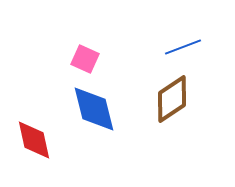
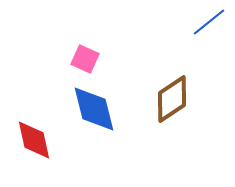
blue line: moved 26 px right, 25 px up; rotated 18 degrees counterclockwise
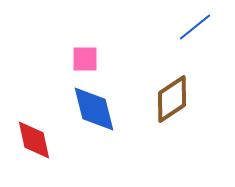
blue line: moved 14 px left, 5 px down
pink square: rotated 24 degrees counterclockwise
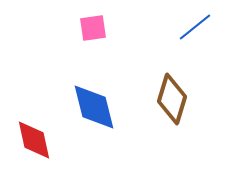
pink square: moved 8 px right, 31 px up; rotated 8 degrees counterclockwise
brown diamond: rotated 39 degrees counterclockwise
blue diamond: moved 2 px up
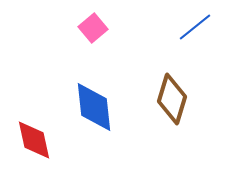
pink square: rotated 32 degrees counterclockwise
blue diamond: rotated 8 degrees clockwise
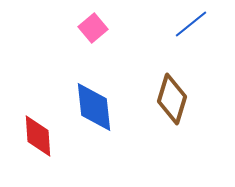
blue line: moved 4 px left, 3 px up
red diamond: moved 4 px right, 4 px up; rotated 9 degrees clockwise
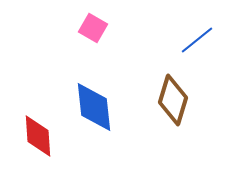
blue line: moved 6 px right, 16 px down
pink square: rotated 20 degrees counterclockwise
brown diamond: moved 1 px right, 1 px down
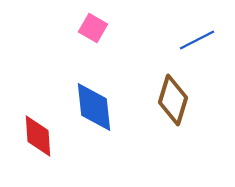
blue line: rotated 12 degrees clockwise
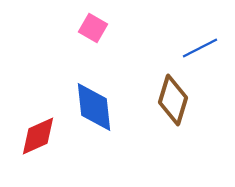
blue line: moved 3 px right, 8 px down
red diamond: rotated 69 degrees clockwise
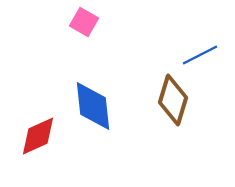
pink square: moved 9 px left, 6 px up
blue line: moved 7 px down
blue diamond: moved 1 px left, 1 px up
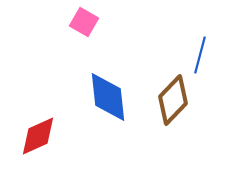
blue line: rotated 48 degrees counterclockwise
brown diamond: rotated 27 degrees clockwise
blue diamond: moved 15 px right, 9 px up
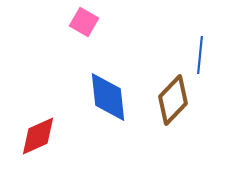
blue line: rotated 9 degrees counterclockwise
